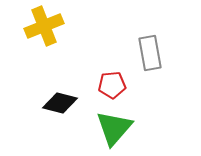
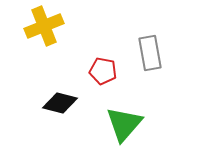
red pentagon: moved 9 px left, 14 px up; rotated 16 degrees clockwise
green triangle: moved 10 px right, 4 px up
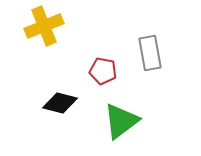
green triangle: moved 3 px left, 3 px up; rotated 12 degrees clockwise
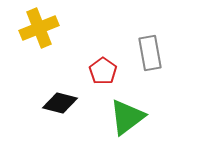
yellow cross: moved 5 px left, 2 px down
red pentagon: rotated 24 degrees clockwise
green triangle: moved 6 px right, 4 px up
